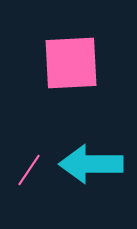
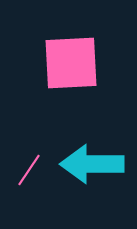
cyan arrow: moved 1 px right
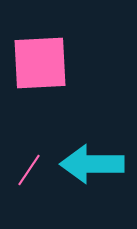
pink square: moved 31 px left
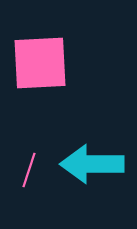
pink line: rotated 16 degrees counterclockwise
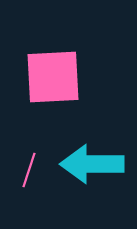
pink square: moved 13 px right, 14 px down
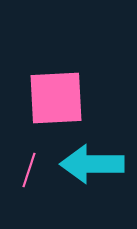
pink square: moved 3 px right, 21 px down
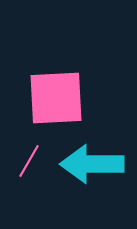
pink line: moved 9 px up; rotated 12 degrees clockwise
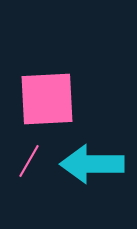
pink square: moved 9 px left, 1 px down
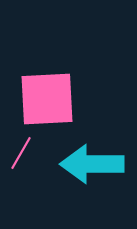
pink line: moved 8 px left, 8 px up
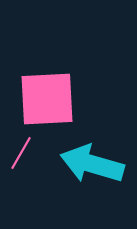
cyan arrow: rotated 16 degrees clockwise
